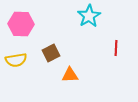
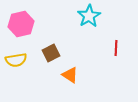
pink hexagon: rotated 15 degrees counterclockwise
orange triangle: rotated 36 degrees clockwise
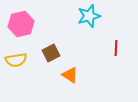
cyan star: rotated 15 degrees clockwise
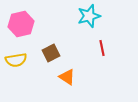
red line: moved 14 px left; rotated 14 degrees counterclockwise
orange triangle: moved 3 px left, 2 px down
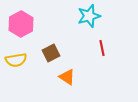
pink hexagon: rotated 15 degrees counterclockwise
